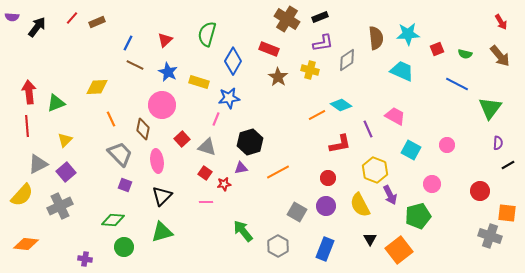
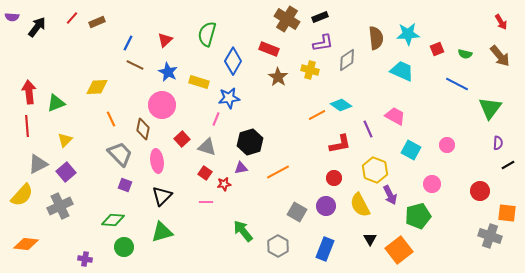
red circle at (328, 178): moved 6 px right
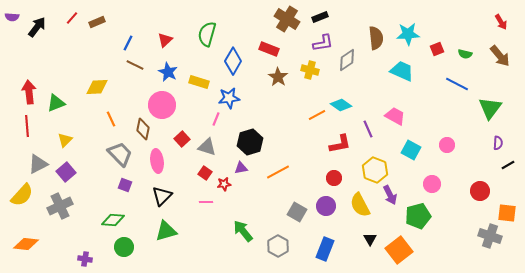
green triangle at (162, 232): moved 4 px right, 1 px up
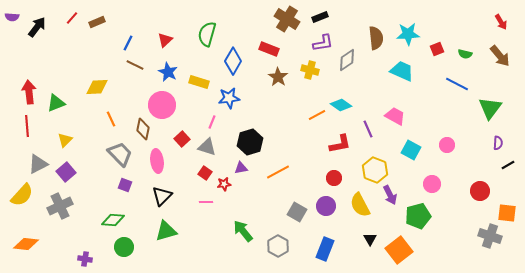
pink line at (216, 119): moved 4 px left, 3 px down
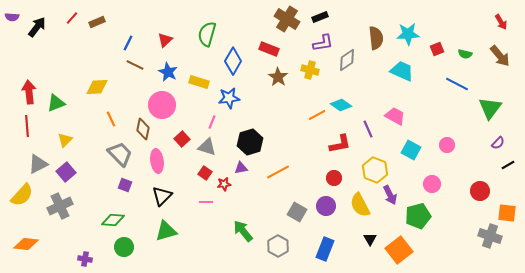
purple semicircle at (498, 143): rotated 40 degrees clockwise
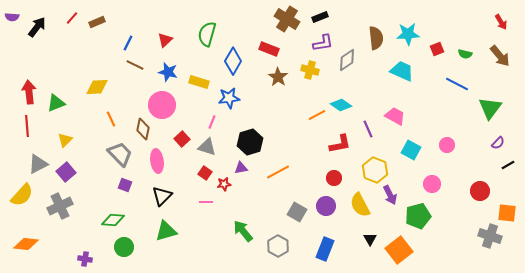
blue star at (168, 72): rotated 12 degrees counterclockwise
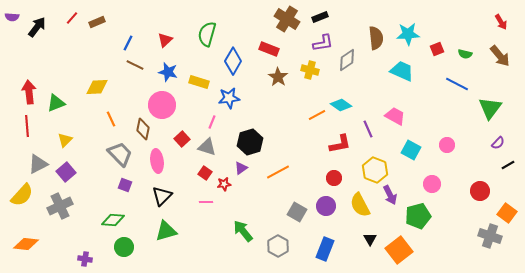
purple triangle at (241, 168): rotated 24 degrees counterclockwise
orange square at (507, 213): rotated 30 degrees clockwise
